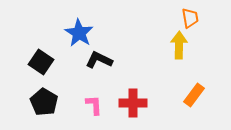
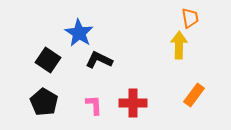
black square: moved 7 px right, 2 px up
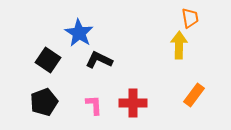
black pentagon: rotated 20 degrees clockwise
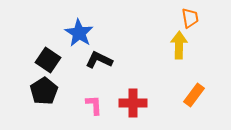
black pentagon: moved 11 px up; rotated 12 degrees counterclockwise
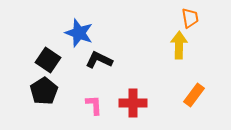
blue star: rotated 12 degrees counterclockwise
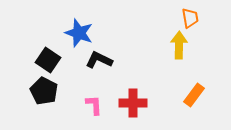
black pentagon: rotated 12 degrees counterclockwise
